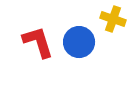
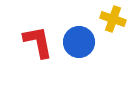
red L-shape: rotated 6 degrees clockwise
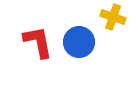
yellow cross: moved 2 px up
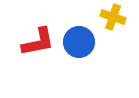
red L-shape: rotated 90 degrees clockwise
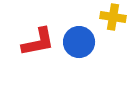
yellow cross: rotated 10 degrees counterclockwise
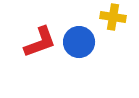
red L-shape: moved 2 px right; rotated 9 degrees counterclockwise
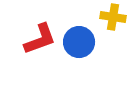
red L-shape: moved 3 px up
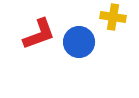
red L-shape: moved 1 px left, 5 px up
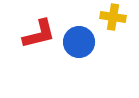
red L-shape: rotated 6 degrees clockwise
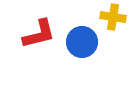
blue circle: moved 3 px right
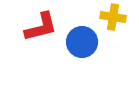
red L-shape: moved 2 px right, 7 px up
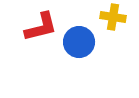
blue circle: moved 3 px left
